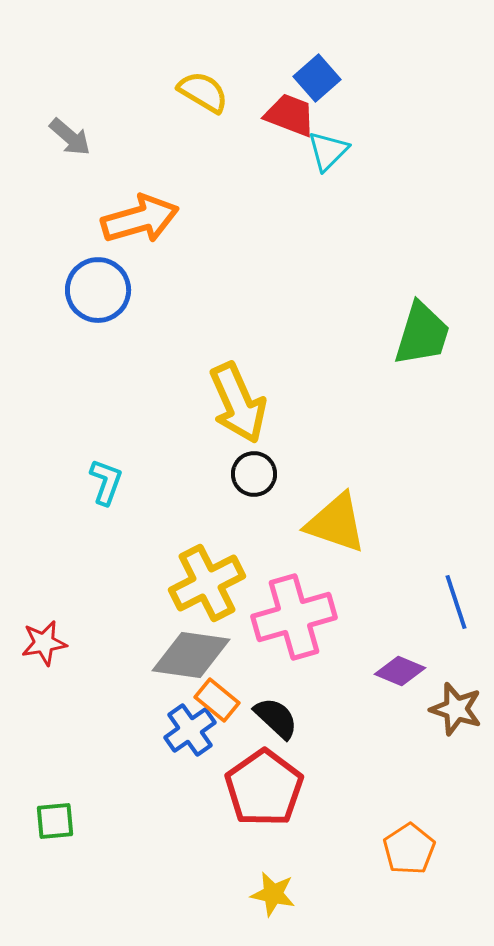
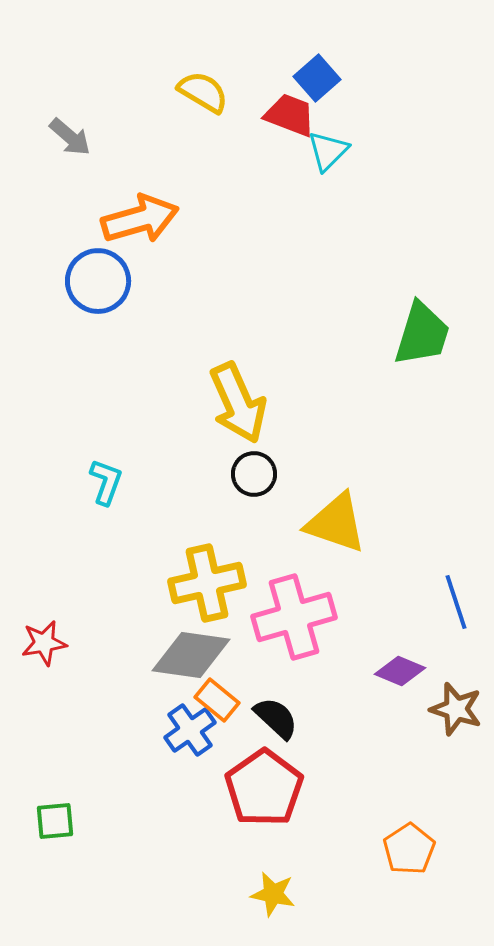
blue circle: moved 9 px up
yellow cross: rotated 14 degrees clockwise
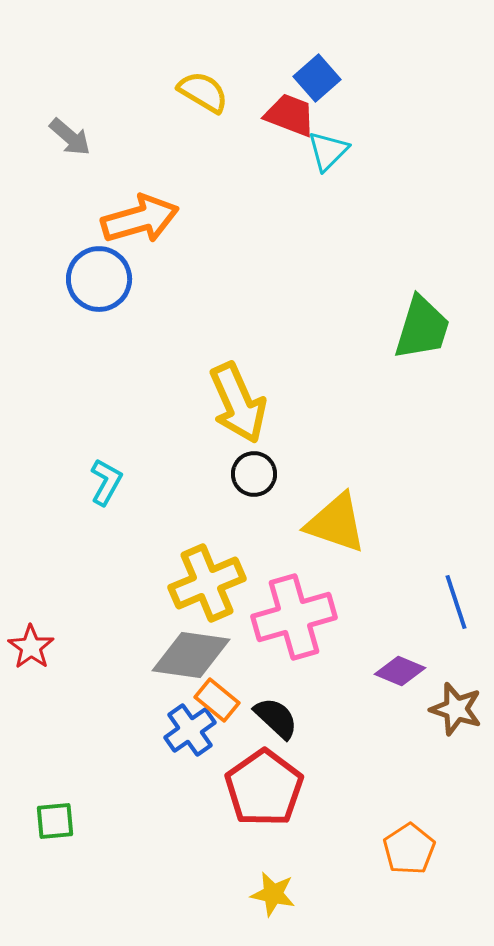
blue circle: moved 1 px right, 2 px up
green trapezoid: moved 6 px up
cyan L-shape: rotated 9 degrees clockwise
yellow cross: rotated 10 degrees counterclockwise
red star: moved 13 px left, 4 px down; rotated 27 degrees counterclockwise
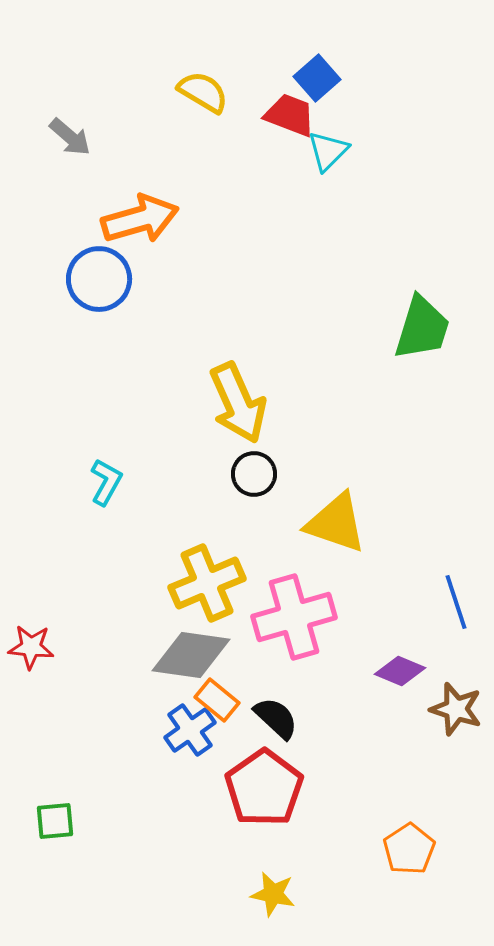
red star: rotated 30 degrees counterclockwise
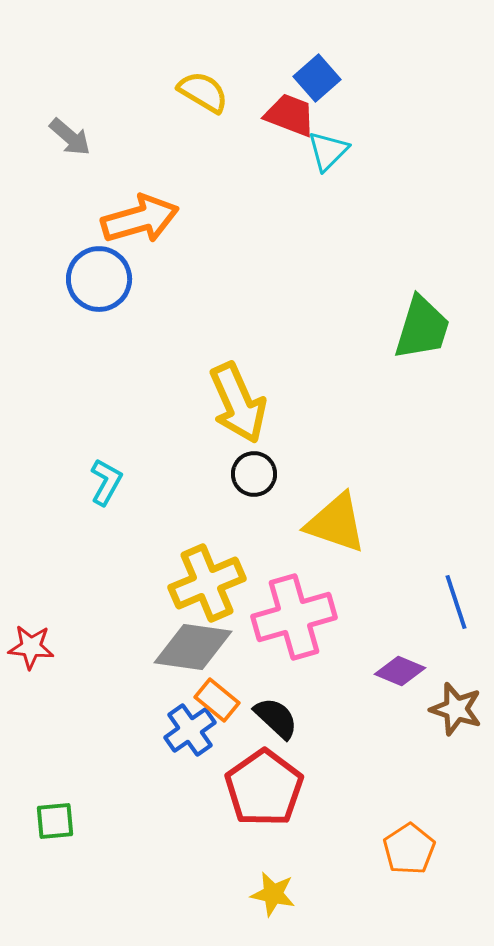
gray diamond: moved 2 px right, 8 px up
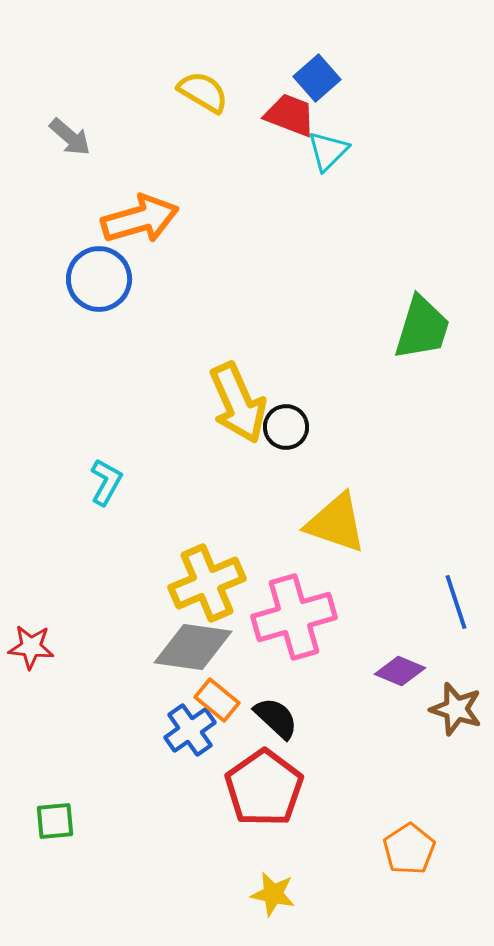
black circle: moved 32 px right, 47 px up
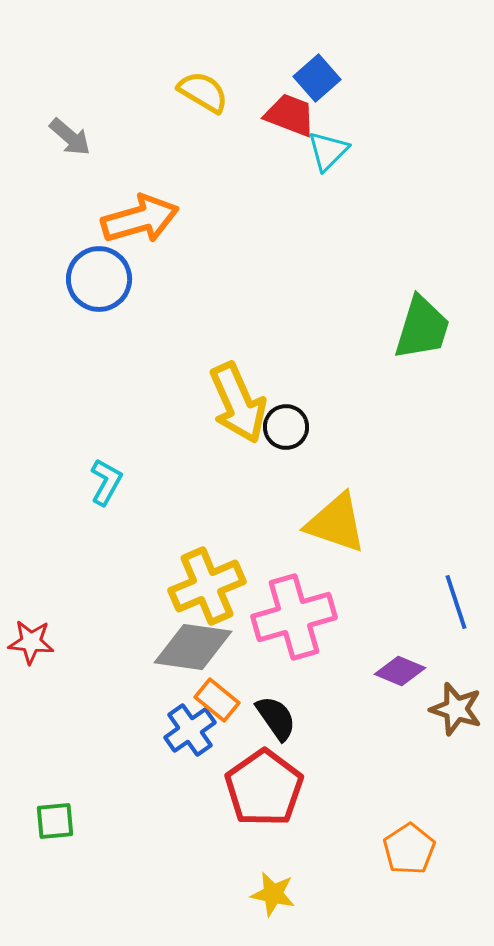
yellow cross: moved 3 px down
red star: moved 5 px up
black semicircle: rotated 12 degrees clockwise
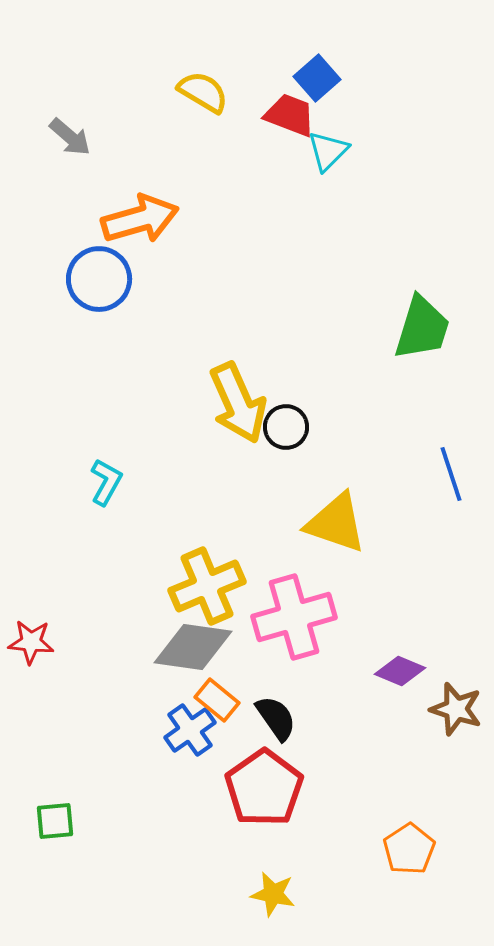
blue line: moved 5 px left, 128 px up
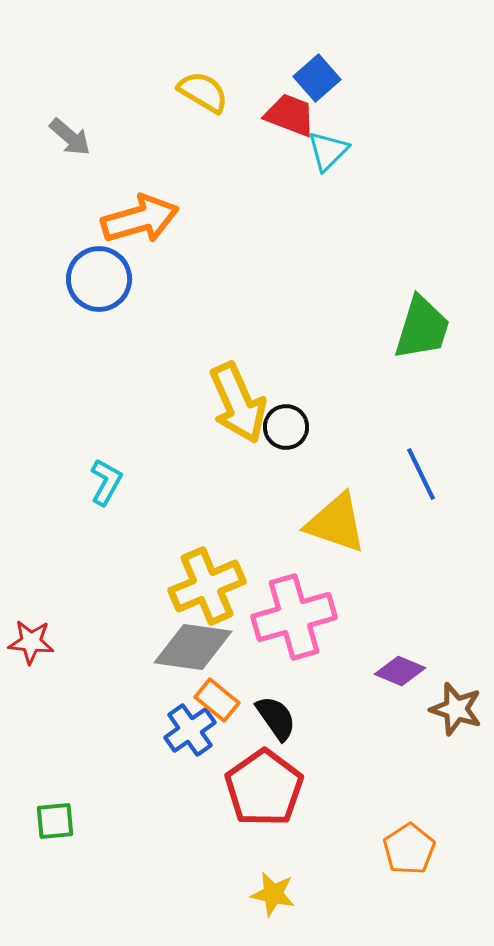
blue line: moved 30 px left; rotated 8 degrees counterclockwise
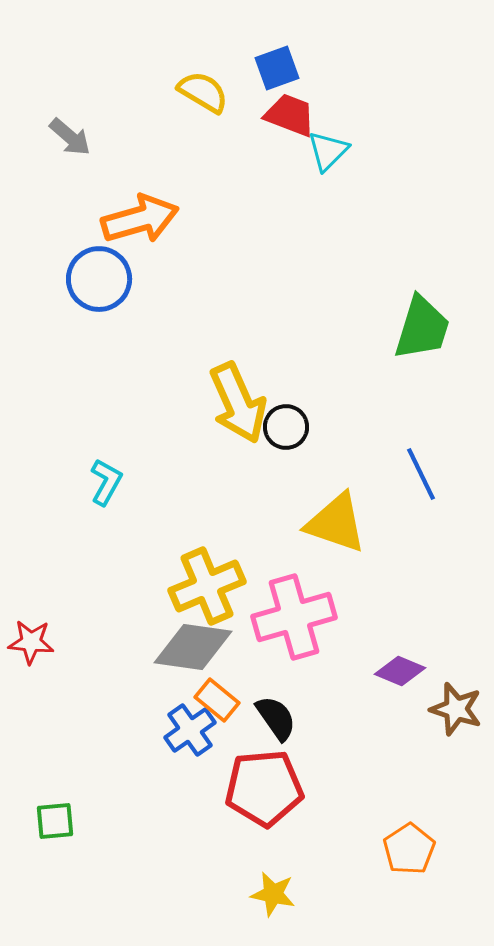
blue square: moved 40 px left, 10 px up; rotated 21 degrees clockwise
red pentagon: rotated 30 degrees clockwise
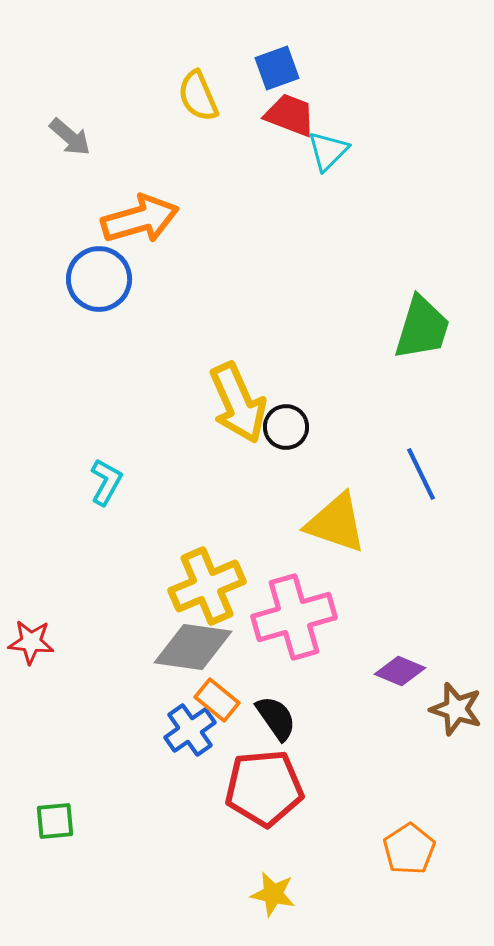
yellow semicircle: moved 5 px left, 4 px down; rotated 144 degrees counterclockwise
